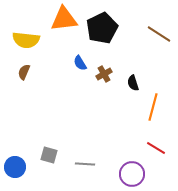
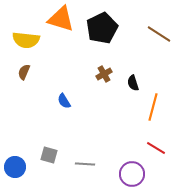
orange triangle: moved 3 px left; rotated 24 degrees clockwise
blue semicircle: moved 16 px left, 38 px down
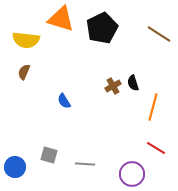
brown cross: moved 9 px right, 12 px down
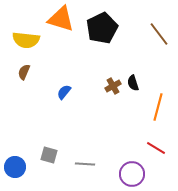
brown line: rotated 20 degrees clockwise
blue semicircle: moved 9 px up; rotated 70 degrees clockwise
orange line: moved 5 px right
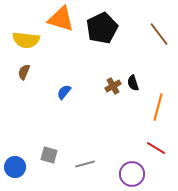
gray line: rotated 18 degrees counterclockwise
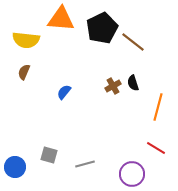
orange triangle: rotated 12 degrees counterclockwise
brown line: moved 26 px left, 8 px down; rotated 15 degrees counterclockwise
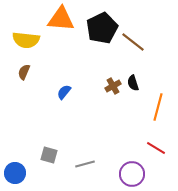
blue circle: moved 6 px down
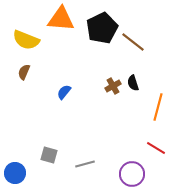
yellow semicircle: rotated 16 degrees clockwise
